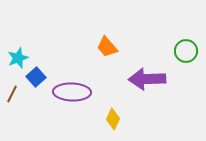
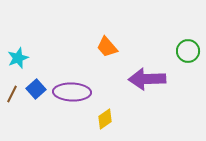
green circle: moved 2 px right
blue square: moved 12 px down
yellow diamond: moved 8 px left; rotated 30 degrees clockwise
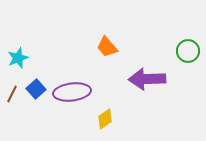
purple ellipse: rotated 9 degrees counterclockwise
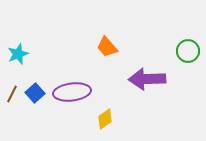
cyan star: moved 4 px up
blue square: moved 1 px left, 4 px down
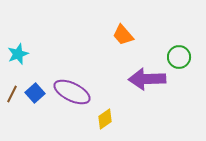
orange trapezoid: moved 16 px right, 12 px up
green circle: moved 9 px left, 6 px down
purple ellipse: rotated 33 degrees clockwise
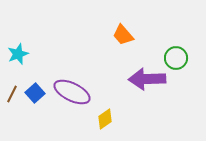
green circle: moved 3 px left, 1 px down
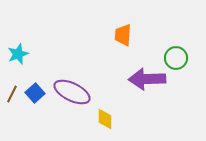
orange trapezoid: rotated 45 degrees clockwise
yellow diamond: rotated 55 degrees counterclockwise
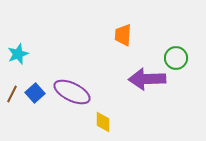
yellow diamond: moved 2 px left, 3 px down
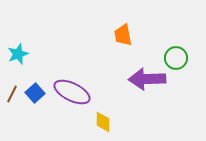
orange trapezoid: rotated 15 degrees counterclockwise
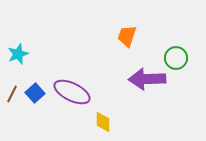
orange trapezoid: moved 4 px right, 1 px down; rotated 30 degrees clockwise
